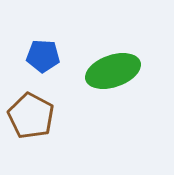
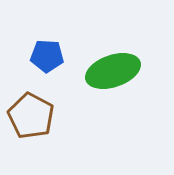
blue pentagon: moved 4 px right
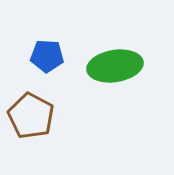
green ellipse: moved 2 px right, 5 px up; rotated 10 degrees clockwise
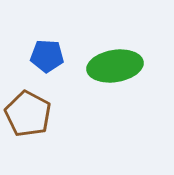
brown pentagon: moved 3 px left, 2 px up
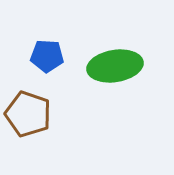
brown pentagon: rotated 9 degrees counterclockwise
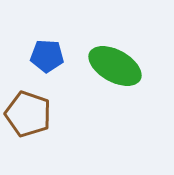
green ellipse: rotated 38 degrees clockwise
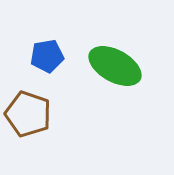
blue pentagon: rotated 12 degrees counterclockwise
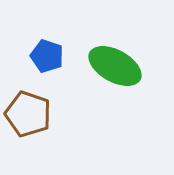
blue pentagon: rotated 28 degrees clockwise
